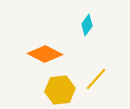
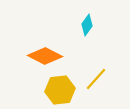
orange diamond: moved 2 px down
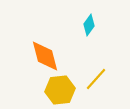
cyan diamond: moved 2 px right
orange diamond: rotated 48 degrees clockwise
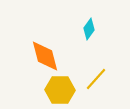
cyan diamond: moved 4 px down
yellow hexagon: rotated 8 degrees clockwise
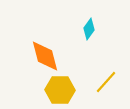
yellow line: moved 10 px right, 3 px down
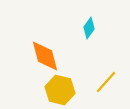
cyan diamond: moved 1 px up
yellow hexagon: rotated 12 degrees clockwise
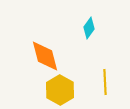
yellow line: moved 1 px left; rotated 45 degrees counterclockwise
yellow hexagon: rotated 16 degrees clockwise
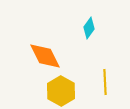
orange diamond: rotated 12 degrees counterclockwise
yellow hexagon: moved 1 px right, 1 px down
